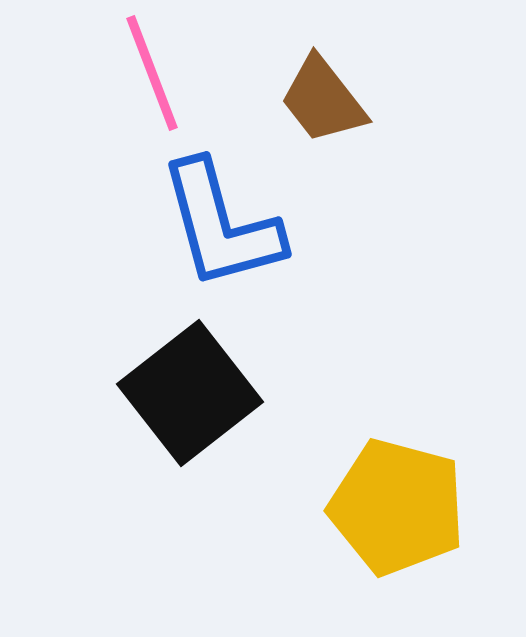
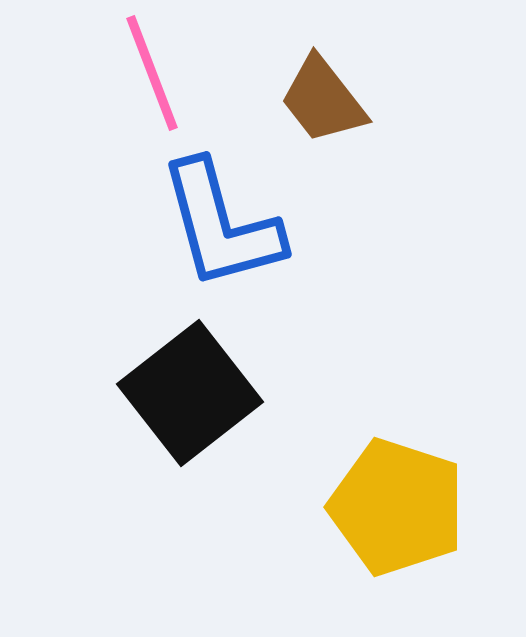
yellow pentagon: rotated 3 degrees clockwise
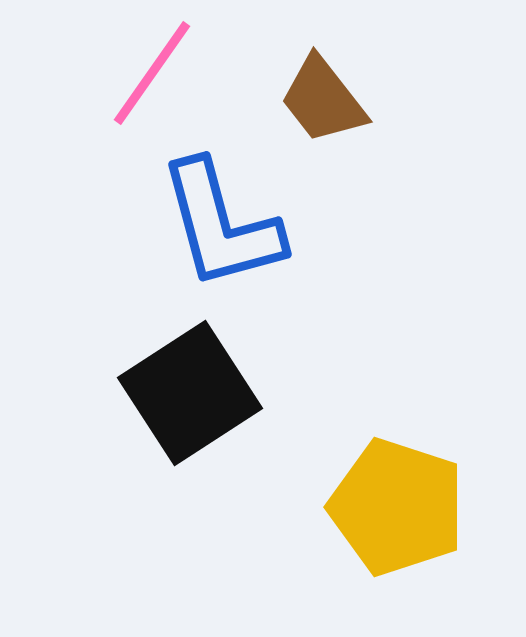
pink line: rotated 56 degrees clockwise
black square: rotated 5 degrees clockwise
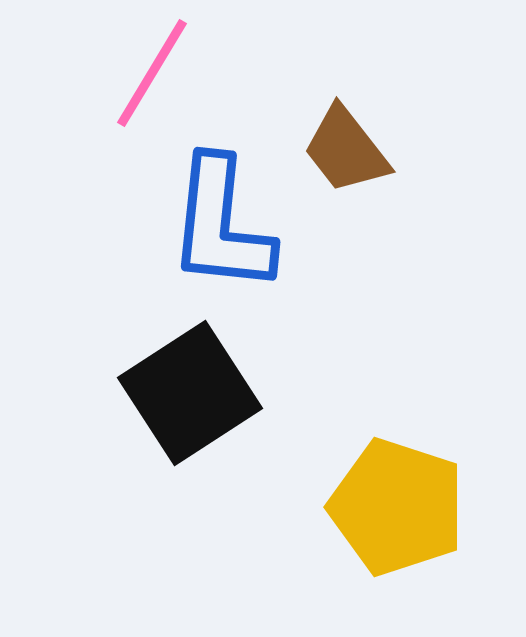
pink line: rotated 4 degrees counterclockwise
brown trapezoid: moved 23 px right, 50 px down
blue L-shape: rotated 21 degrees clockwise
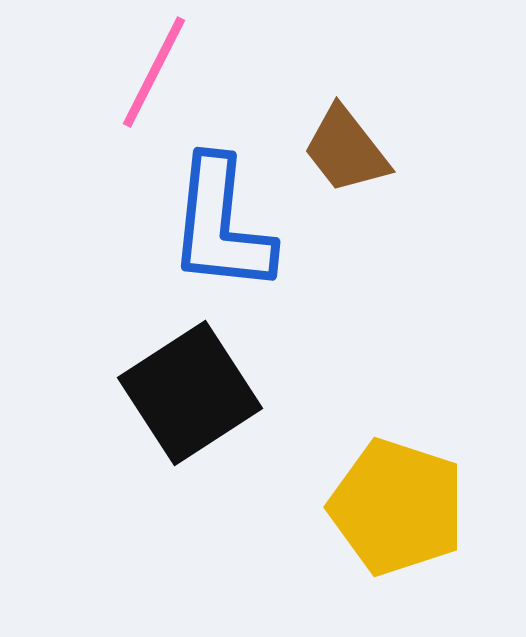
pink line: moved 2 px right, 1 px up; rotated 4 degrees counterclockwise
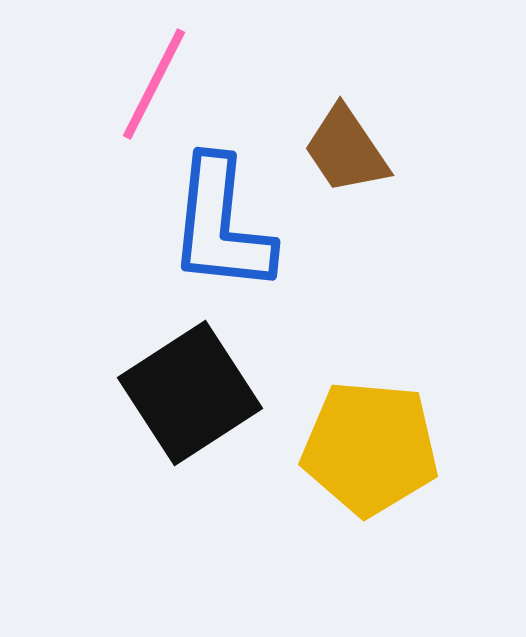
pink line: moved 12 px down
brown trapezoid: rotated 4 degrees clockwise
yellow pentagon: moved 27 px left, 59 px up; rotated 13 degrees counterclockwise
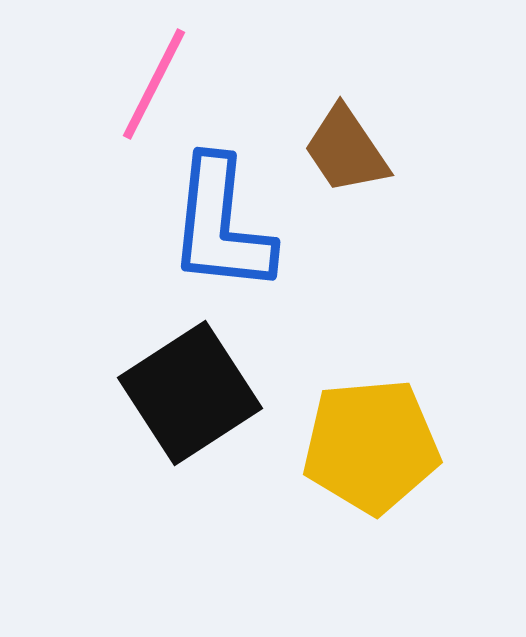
yellow pentagon: moved 1 px right, 2 px up; rotated 10 degrees counterclockwise
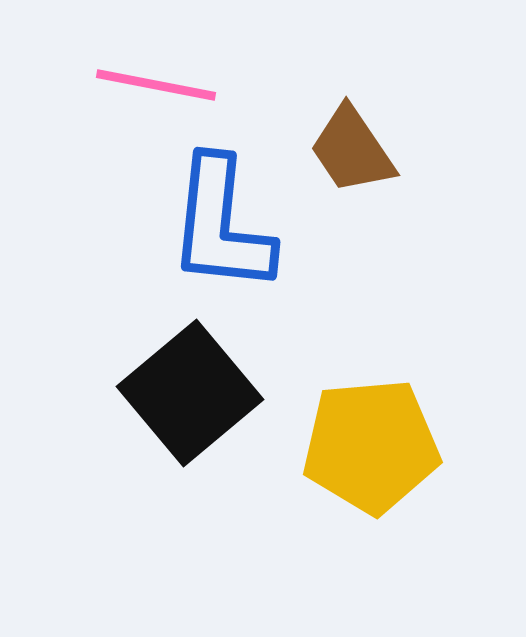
pink line: moved 2 px right, 1 px down; rotated 74 degrees clockwise
brown trapezoid: moved 6 px right
black square: rotated 7 degrees counterclockwise
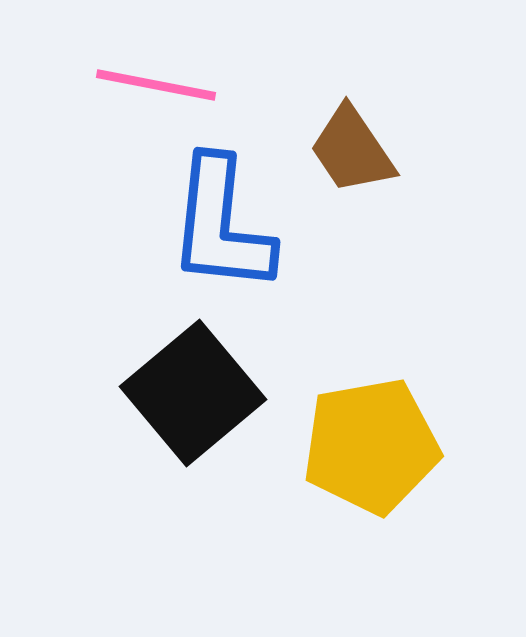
black square: moved 3 px right
yellow pentagon: rotated 5 degrees counterclockwise
